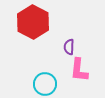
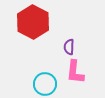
pink L-shape: moved 4 px left, 2 px down
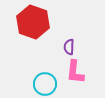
red hexagon: rotated 8 degrees counterclockwise
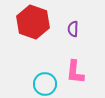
purple semicircle: moved 4 px right, 18 px up
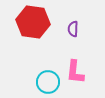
red hexagon: rotated 12 degrees counterclockwise
cyan circle: moved 3 px right, 2 px up
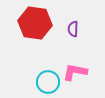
red hexagon: moved 2 px right, 1 px down
pink L-shape: rotated 95 degrees clockwise
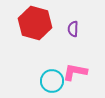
red hexagon: rotated 8 degrees clockwise
cyan circle: moved 4 px right, 1 px up
